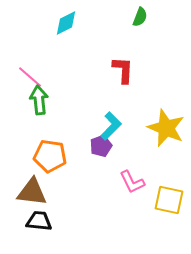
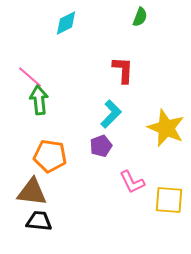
cyan L-shape: moved 12 px up
yellow square: rotated 8 degrees counterclockwise
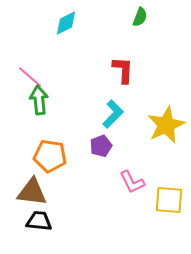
cyan L-shape: moved 2 px right
yellow star: moved 3 px up; rotated 24 degrees clockwise
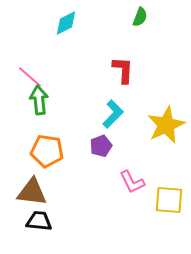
orange pentagon: moved 3 px left, 5 px up
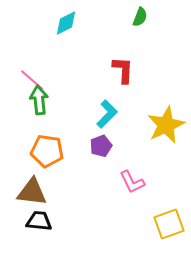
pink line: moved 2 px right, 3 px down
cyan L-shape: moved 6 px left
yellow square: moved 24 px down; rotated 24 degrees counterclockwise
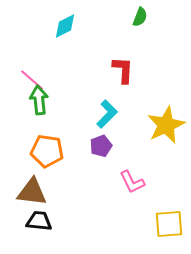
cyan diamond: moved 1 px left, 3 px down
yellow square: rotated 16 degrees clockwise
